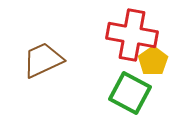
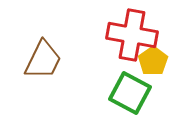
brown trapezoid: rotated 141 degrees clockwise
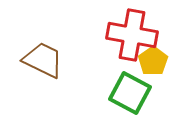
brown trapezoid: rotated 90 degrees counterclockwise
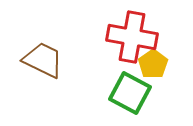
red cross: moved 2 px down
yellow pentagon: moved 3 px down
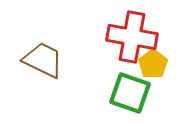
green square: rotated 9 degrees counterclockwise
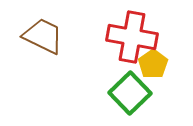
brown trapezoid: moved 24 px up
green square: rotated 27 degrees clockwise
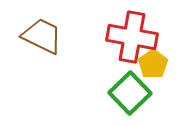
brown trapezoid: moved 1 px left
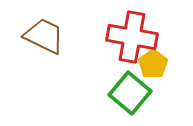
brown trapezoid: moved 2 px right
green square: rotated 6 degrees counterclockwise
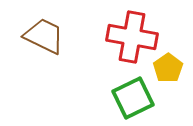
yellow pentagon: moved 15 px right, 4 px down
green square: moved 3 px right, 5 px down; rotated 24 degrees clockwise
